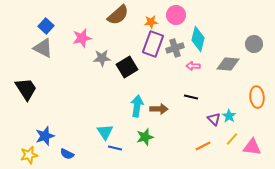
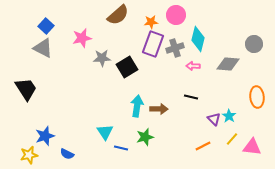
blue line: moved 6 px right
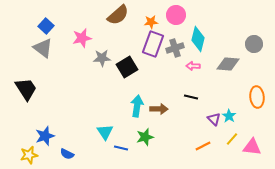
gray triangle: rotated 10 degrees clockwise
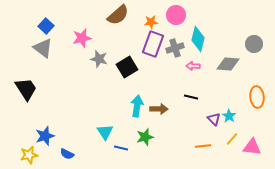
gray star: moved 3 px left, 1 px down; rotated 18 degrees clockwise
orange line: rotated 21 degrees clockwise
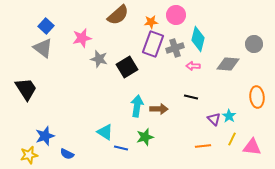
cyan triangle: rotated 24 degrees counterclockwise
yellow line: rotated 16 degrees counterclockwise
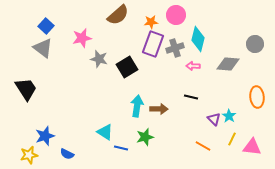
gray circle: moved 1 px right
orange line: rotated 35 degrees clockwise
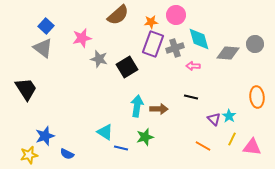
cyan diamond: moved 1 px right; rotated 30 degrees counterclockwise
gray diamond: moved 11 px up
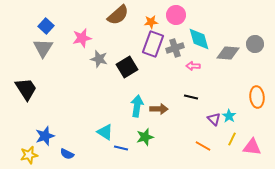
gray triangle: rotated 25 degrees clockwise
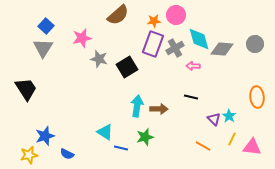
orange star: moved 3 px right, 1 px up
gray cross: rotated 12 degrees counterclockwise
gray diamond: moved 6 px left, 4 px up
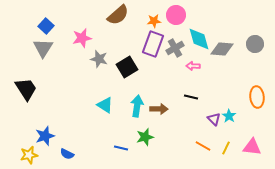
cyan triangle: moved 27 px up
yellow line: moved 6 px left, 9 px down
